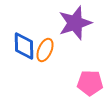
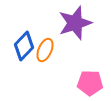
blue diamond: rotated 44 degrees clockwise
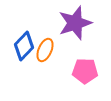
pink pentagon: moved 5 px left, 12 px up
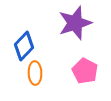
orange ellipse: moved 10 px left, 23 px down; rotated 25 degrees counterclockwise
pink pentagon: rotated 25 degrees clockwise
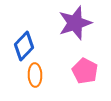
orange ellipse: moved 2 px down
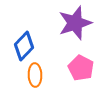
pink pentagon: moved 4 px left, 3 px up
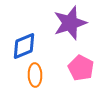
purple star: moved 5 px left
blue diamond: rotated 24 degrees clockwise
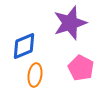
orange ellipse: rotated 10 degrees clockwise
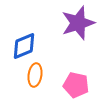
purple star: moved 8 px right
pink pentagon: moved 5 px left, 17 px down; rotated 15 degrees counterclockwise
